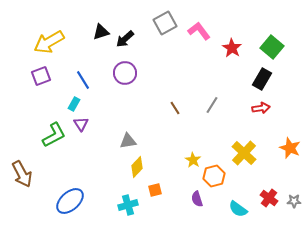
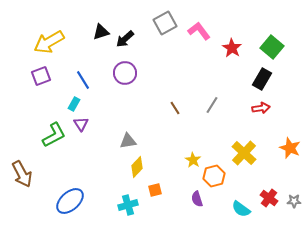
cyan semicircle: moved 3 px right
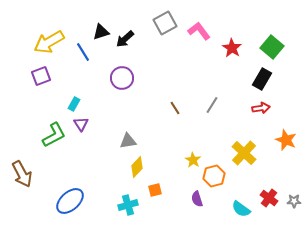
purple circle: moved 3 px left, 5 px down
blue line: moved 28 px up
orange star: moved 4 px left, 8 px up
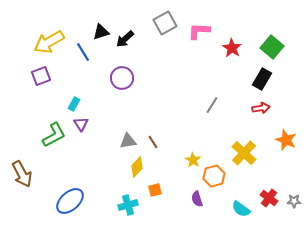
pink L-shape: rotated 50 degrees counterclockwise
brown line: moved 22 px left, 34 px down
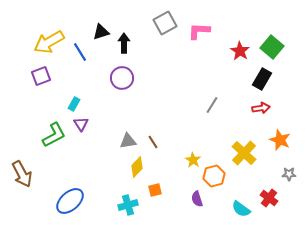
black arrow: moved 1 px left, 4 px down; rotated 132 degrees clockwise
red star: moved 8 px right, 3 px down
blue line: moved 3 px left
orange star: moved 6 px left
gray star: moved 5 px left, 27 px up
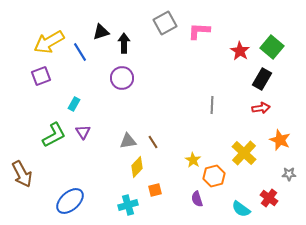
gray line: rotated 30 degrees counterclockwise
purple triangle: moved 2 px right, 8 px down
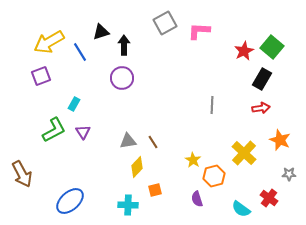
black arrow: moved 2 px down
red star: moved 4 px right; rotated 12 degrees clockwise
green L-shape: moved 5 px up
cyan cross: rotated 18 degrees clockwise
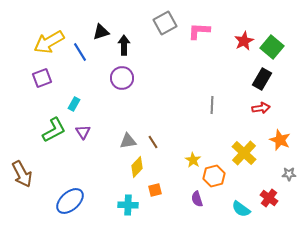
red star: moved 10 px up
purple square: moved 1 px right, 2 px down
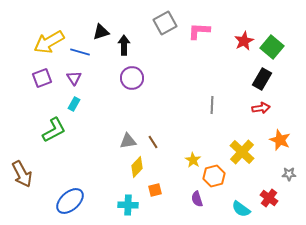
blue line: rotated 42 degrees counterclockwise
purple circle: moved 10 px right
purple triangle: moved 9 px left, 54 px up
yellow cross: moved 2 px left, 1 px up
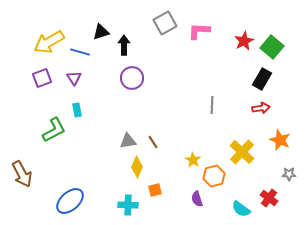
cyan rectangle: moved 3 px right, 6 px down; rotated 40 degrees counterclockwise
yellow diamond: rotated 20 degrees counterclockwise
